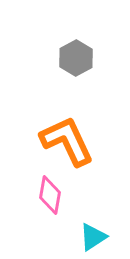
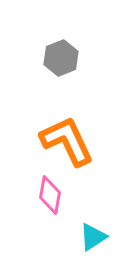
gray hexagon: moved 15 px left; rotated 8 degrees clockwise
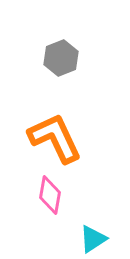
orange L-shape: moved 12 px left, 3 px up
cyan triangle: moved 2 px down
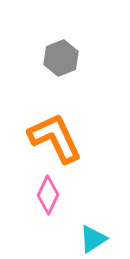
pink diamond: moved 2 px left; rotated 15 degrees clockwise
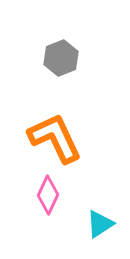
cyan triangle: moved 7 px right, 15 px up
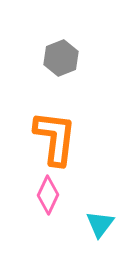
orange L-shape: rotated 32 degrees clockwise
cyan triangle: rotated 20 degrees counterclockwise
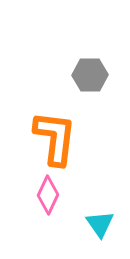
gray hexagon: moved 29 px right, 17 px down; rotated 20 degrees clockwise
cyan triangle: rotated 12 degrees counterclockwise
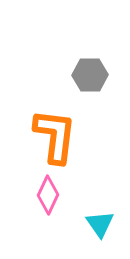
orange L-shape: moved 2 px up
